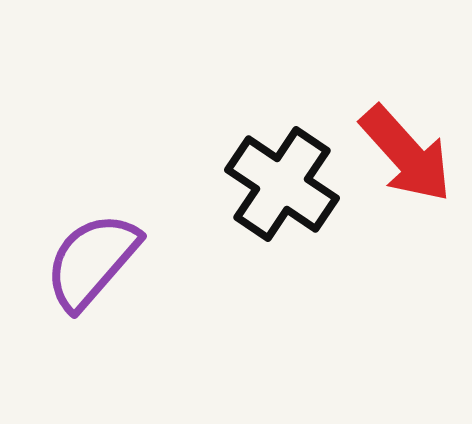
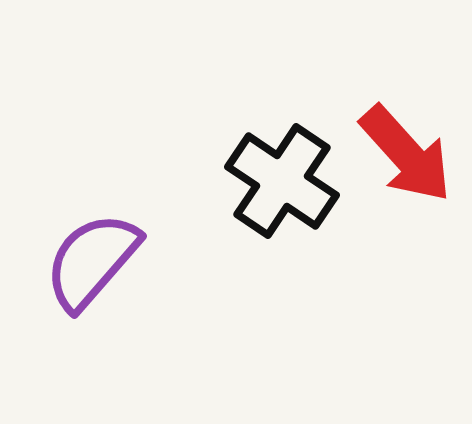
black cross: moved 3 px up
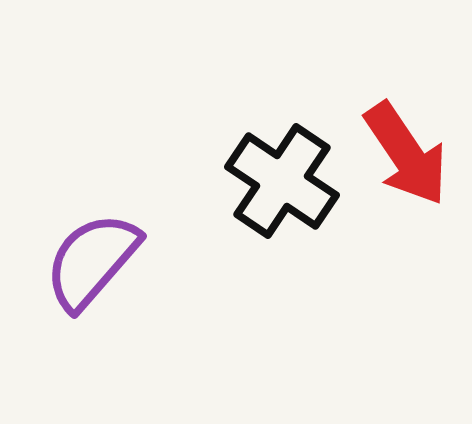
red arrow: rotated 8 degrees clockwise
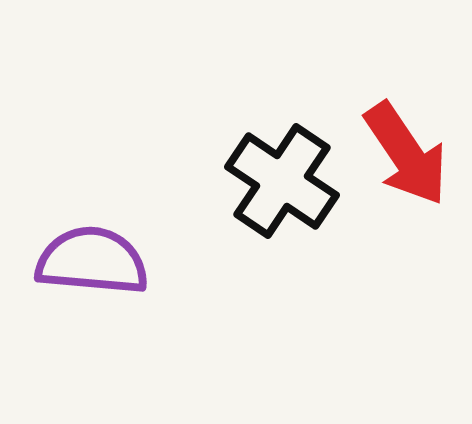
purple semicircle: rotated 54 degrees clockwise
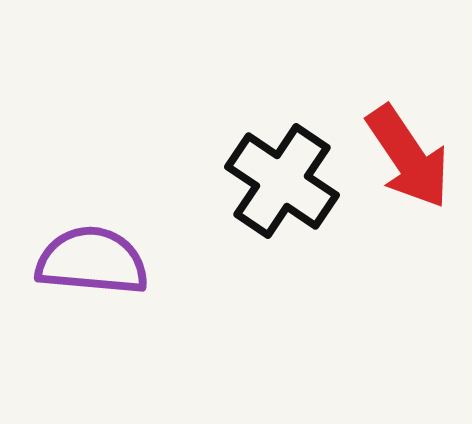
red arrow: moved 2 px right, 3 px down
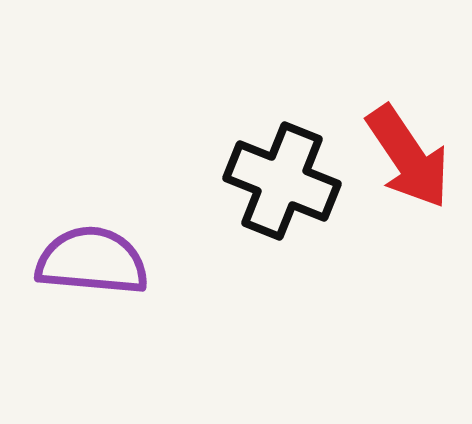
black cross: rotated 12 degrees counterclockwise
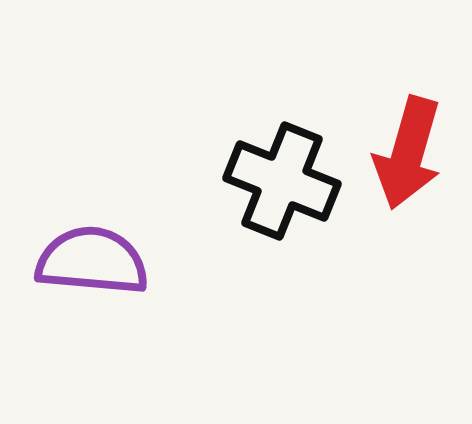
red arrow: moved 4 px up; rotated 50 degrees clockwise
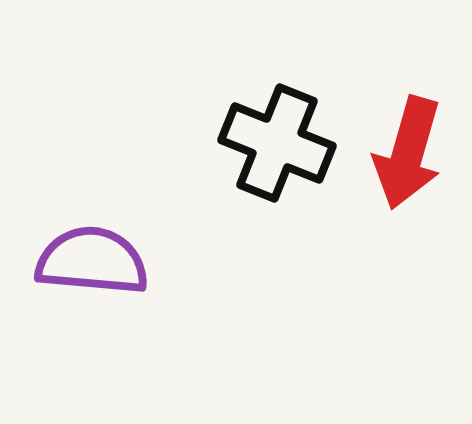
black cross: moved 5 px left, 38 px up
